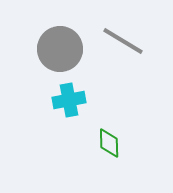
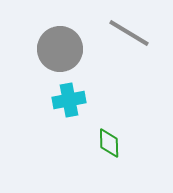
gray line: moved 6 px right, 8 px up
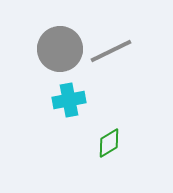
gray line: moved 18 px left, 18 px down; rotated 57 degrees counterclockwise
green diamond: rotated 60 degrees clockwise
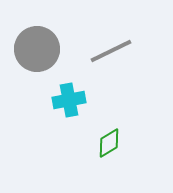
gray circle: moved 23 px left
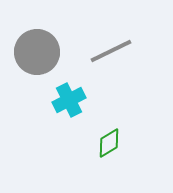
gray circle: moved 3 px down
cyan cross: rotated 16 degrees counterclockwise
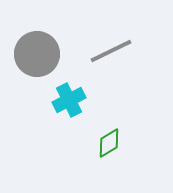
gray circle: moved 2 px down
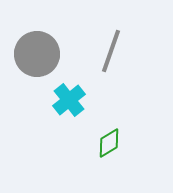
gray line: rotated 45 degrees counterclockwise
cyan cross: rotated 12 degrees counterclockwise
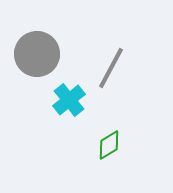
gray line: moved 17 px down; rotated 9 degrees clockwise
green diamond: moved 2 px down
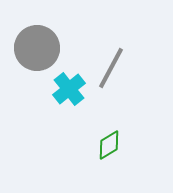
gray circle: moved 6 px up
cyan cross: moved 11 px up
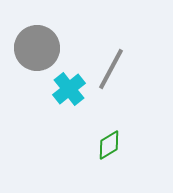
gray line: moved 1 px down
